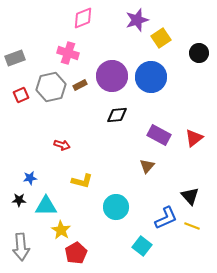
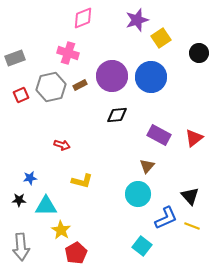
cyan circle: moved 22 px right, 13 px up
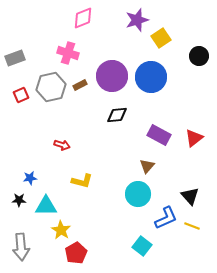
black circle: moved 3 px down
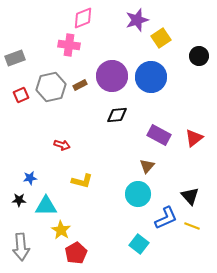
pink cross: moved 1 px right, 8 px up; rotated 10 degrees counterclockwise
cyan square: moved 3 px left, 2 px up
